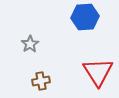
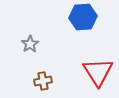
blue hexagon: moved 2 px left
brown cross: moved 2 px right
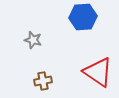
gray star: moved 3 px right, 4 px up; rotated 24 degrees counterclockwise
red triangle: rotated 24 degrees counterclockwise
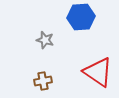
blue hexagon: moved 2 px left
gray star: moved 12 px right
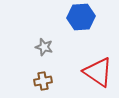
gray star: moved 1 px left, 7 px down
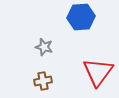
red triangle: rotated 32 degrees clockwise
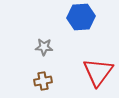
gray star: rotated 12 degrees counterclockwise
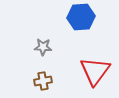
gray star: moved 1 px left
red triangle: moved 3 px left, 1 px up
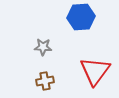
brown cross: moved 2 px right
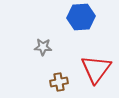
red triangle: moved 1 px right, 2 px up
brown cross: moved 14 px right, 1 px down
